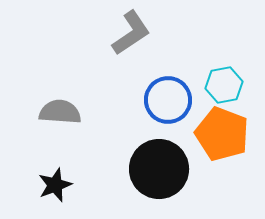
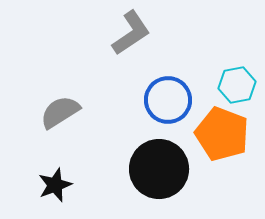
cyan hexagon: moved 13 px right
gray semicircle: rotated 36 degrees counterclockwise
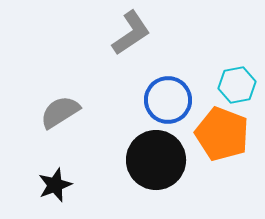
black circle: moved 3 px left, 9 px up
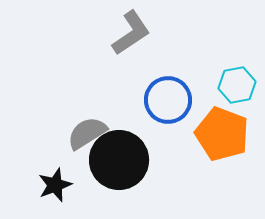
gray semicircle: moved 27 px right, 21 px down
black circle: moved 37 px left
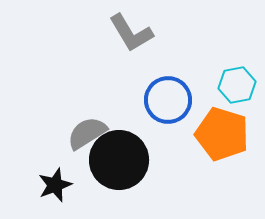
gray L-shape: rotated 93 degrees clockwise
orange pentagon: rotated 4 degrees counterclockwise
